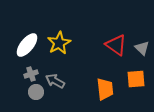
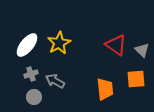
gray triangle: moved 2 px down
gray circle: moved 2 px left, 5 px down
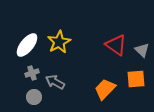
yellow star: moved 1 px up
gray cross: moved 1 px right, 1 px up
gray arrow: moved 1 px down
orange trapezoid: rotated 130 degrees counterclockwise
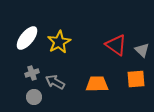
white ellipse: moved 7 px up
orange trapezoid: moved 8 px left, 5 px up; rotated 45 degrees clockwise
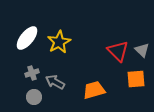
red triangle: moved 2 px right, 6 px down; rotated 10 degrees clockwise
orange trapezoid: moved 3 px left, 6 px down; rotated 15 degrees counterclockwise
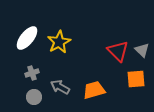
gray arrow: moved 5 px right, 5 px down
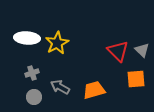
white ellipse: rotated 55 degrees clockwise
yellow star: moved 2 px left, 1 px down
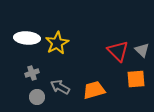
gray circle: moved 3 px right
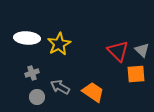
yellow star: moved 2 px right, 1 px down
orange square: moved 5 px up
orange trapezoid: moved 1 px left, 2 px down; rotated 50 degrees clockwise
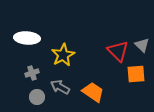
yellow star: moved 4 px right, 11 px down
gray triangle: moved 5 px up
